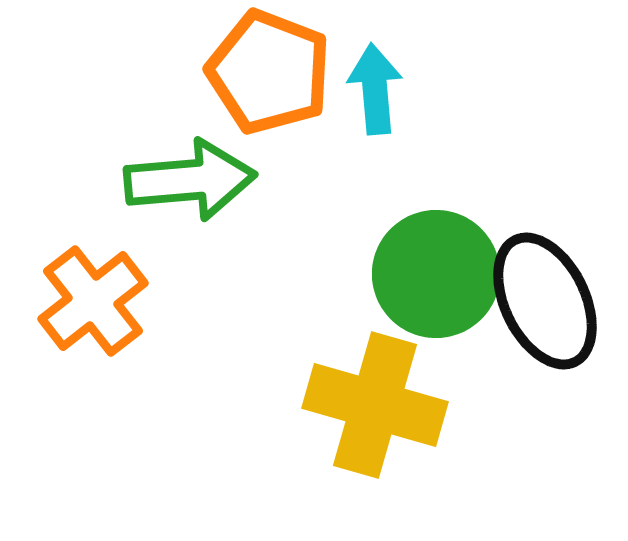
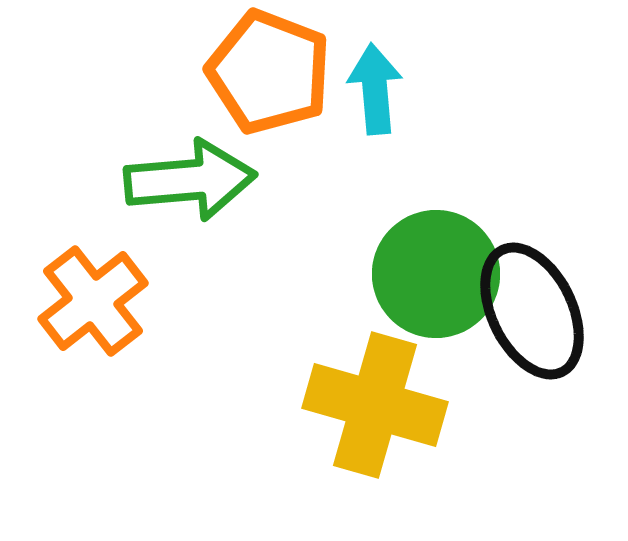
black ellipse: moved 13 px left, 10 px down
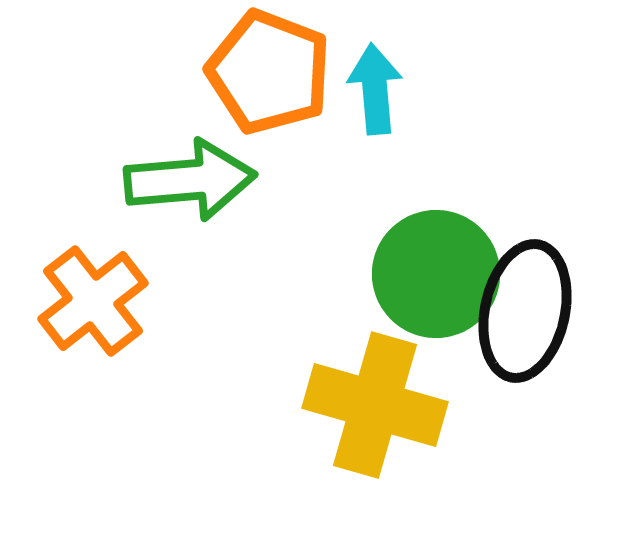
black ellipse: moved 7 px left; rotated 38 degrees clockwise
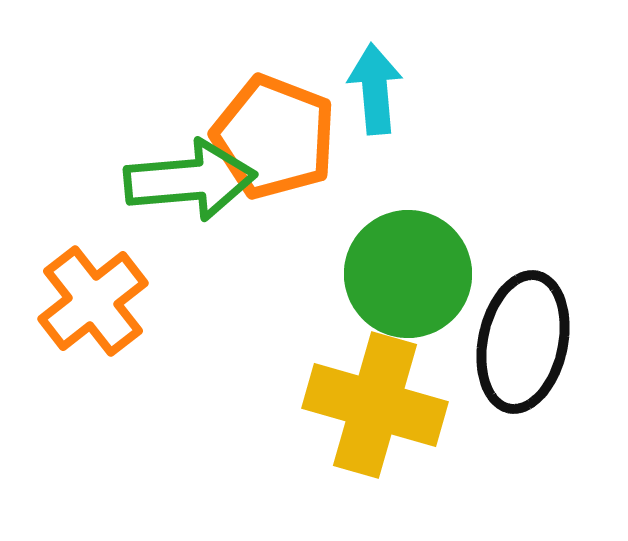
orange pentagon: moved 5 px right, 65 px down
green circle: moved 28 px left
black ellipse: moved 2 px left, 31 px down
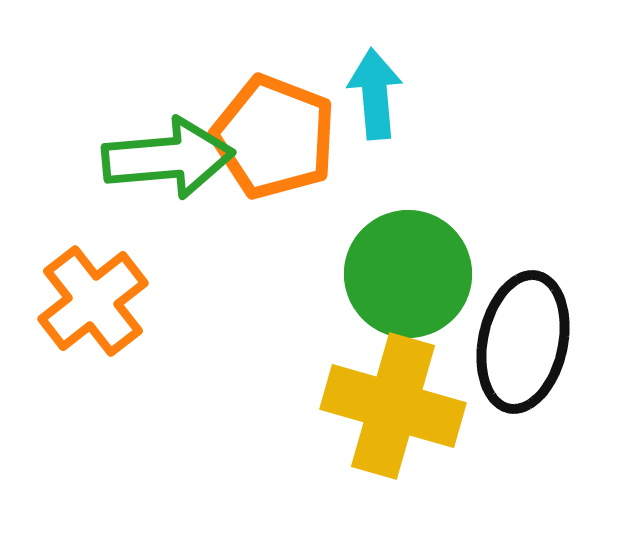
cyan arrow: moved 5 px down
green arrow: moved 22 px left, 22 px up
yellow cross: moved 18 px right, 1 px down
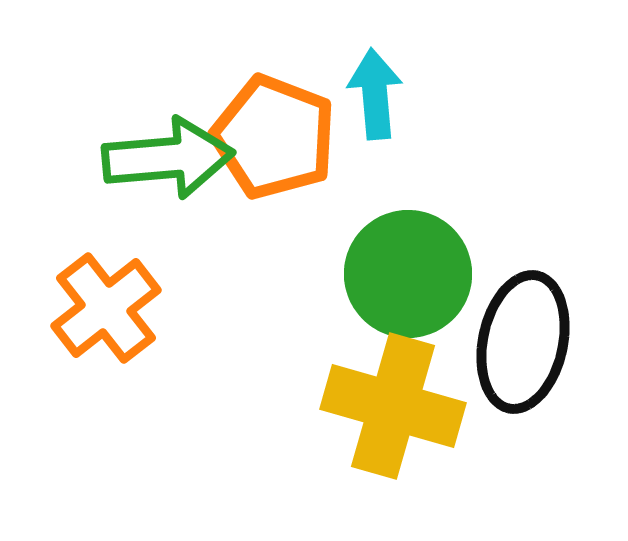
orange cross: moved 13 px right, 7 px down
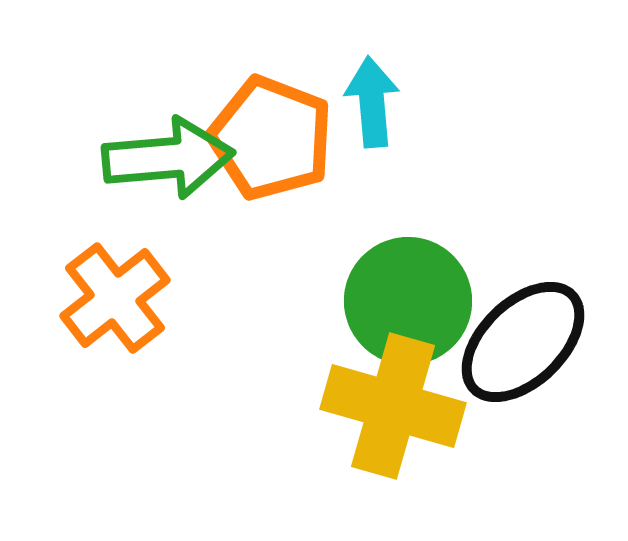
cyan arrow: moved 3 px left, 8 px down
orange pentagon: moved 3 px left, 1 px down
green circle: moved 27 px down
orange cross: moved 9 px right, 10 px up
black ellipse: rotated 34 degrees clockwise
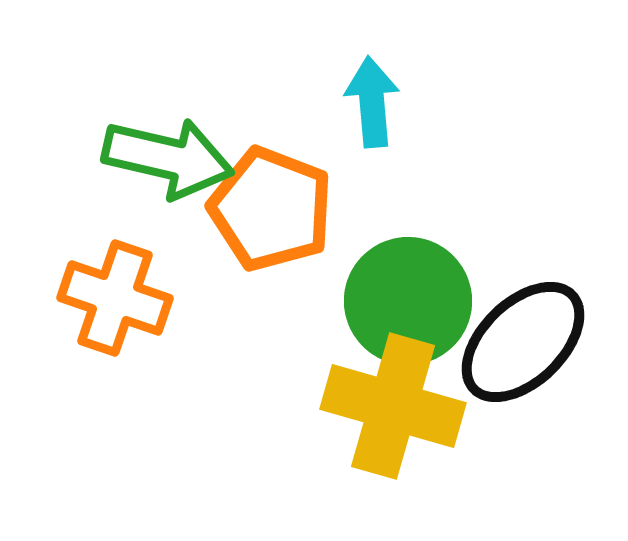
orange pentagon: moved 71 px down
green arrow: rotated 18 degrees clockwise
orange cross: rotated 33 degrees counterclockwise
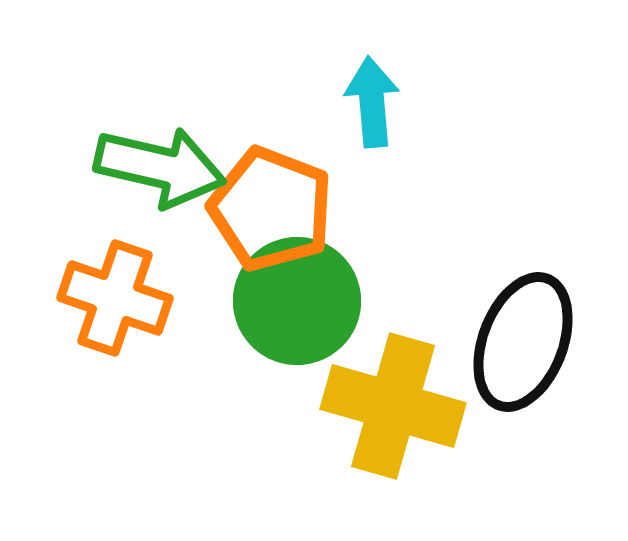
green arrow: moved 8 px left, 9 px down
green circle: moved 111 px left
black ellipse: rotated 25 degrees counterclockwise
